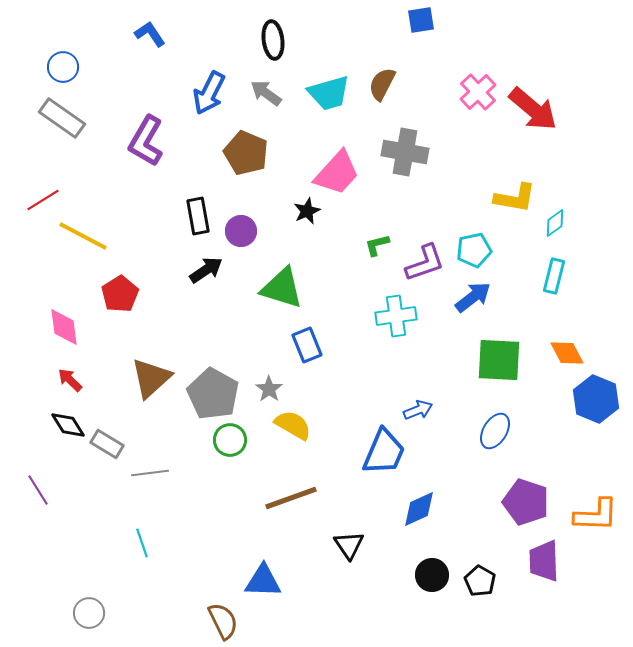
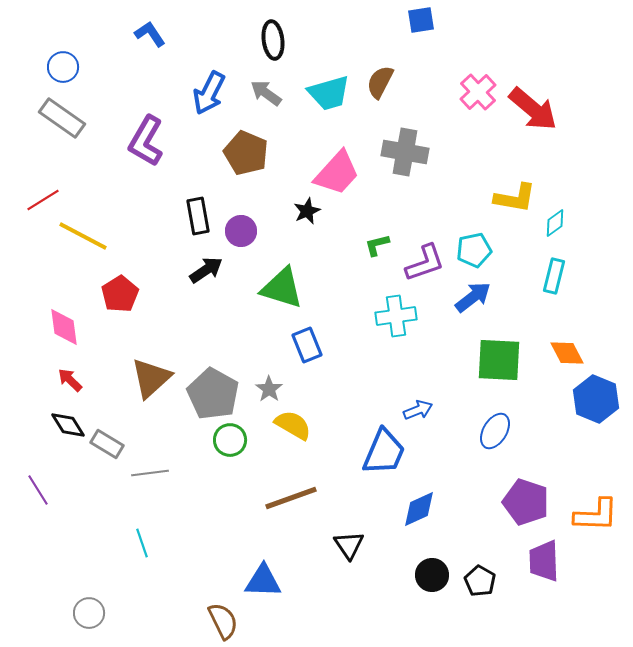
brown semicircle at (382, 84): moved 2 px left, 2 px up
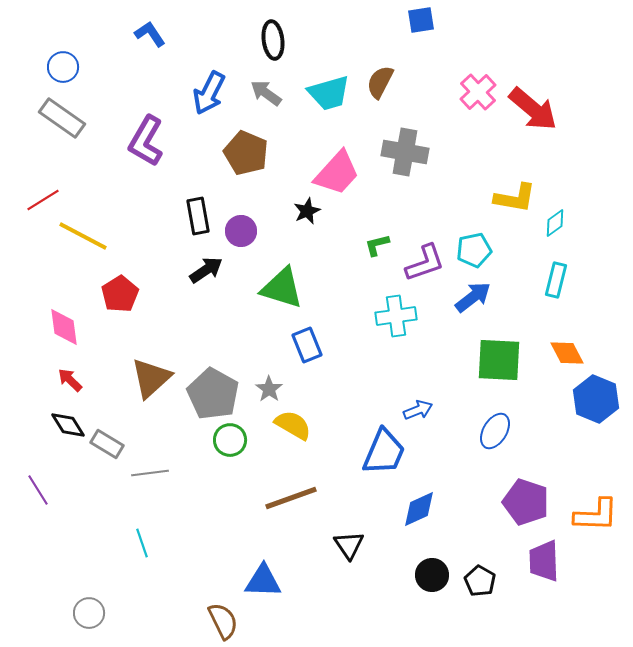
cyan rectangle at (554, 276): moved 2 px right, 4 px down
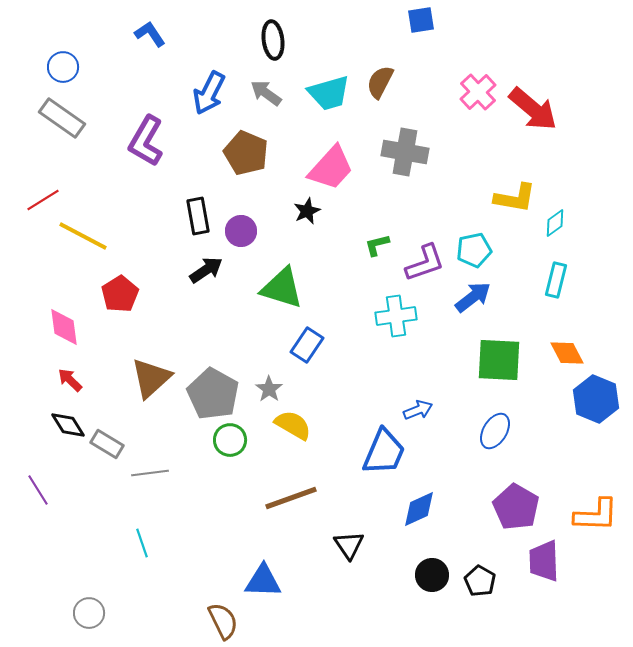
pink trapezoid at (337, 173): moved 6 px left, 5 px up
blue rectangle at (307, 345): rotated 56 degrees clockwise
purple pentagon at (526, 502): moved 10 px left, 5 px down; rotated 12 degrees clockwise
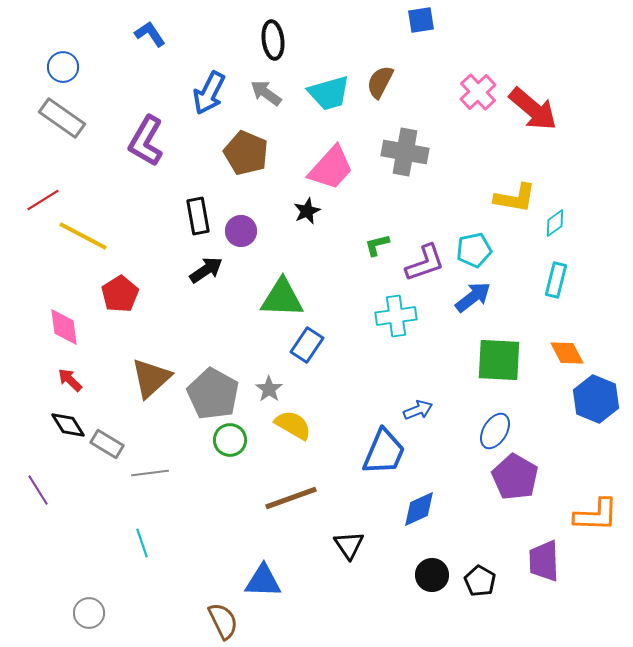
green triangle at (282, 288): moved 10 px down; rotated 15 degrees counterclockwise
purple pentagon at (516, 507): moved 1 px left, 30 px up
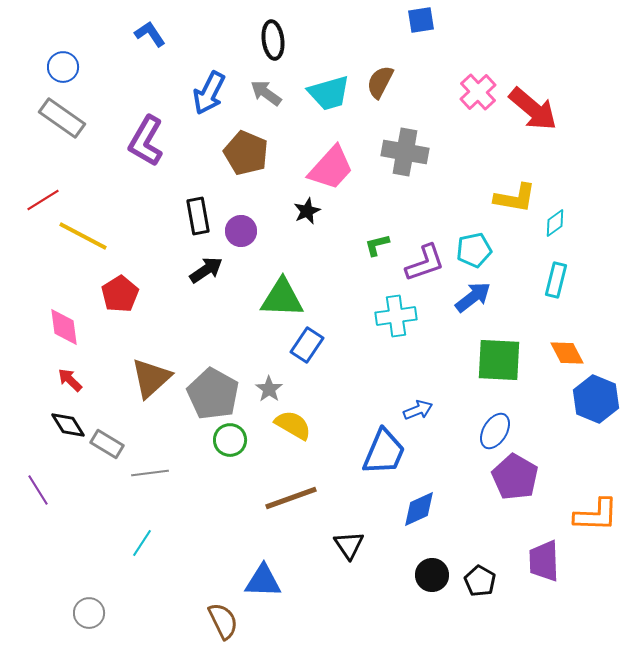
cyan line at (142, 543): rotated 52 degrees clockwise
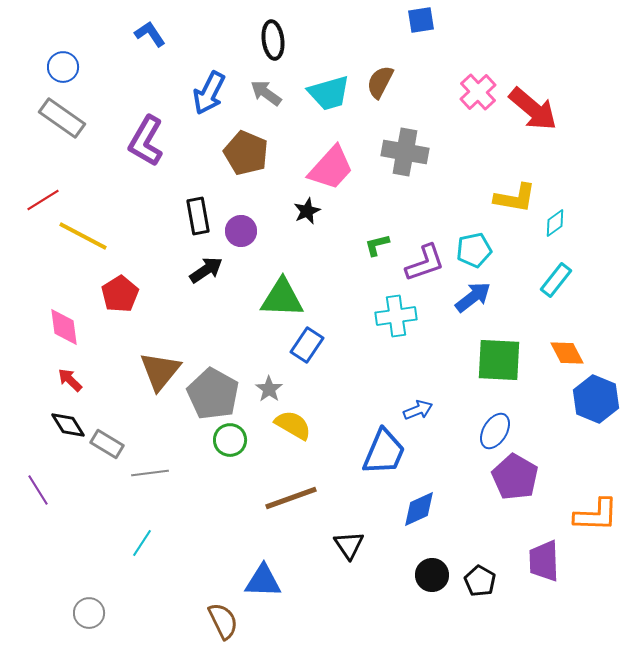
cyan rectangle at (556, 280): rotated 24 degrees clockwise
brown triangle at (151, 378): moved 9 px right, 7 px up; rotated 9 degrees counterclockwise
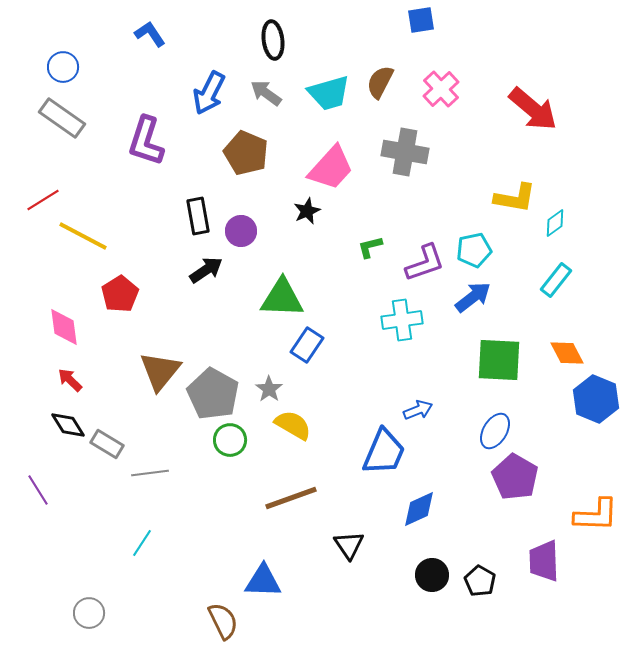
pink cross at (478, 92): moved 37 px left, 3 px up
purple L-shape at (146, 141): rotated 12 degrees counterclockwise
green L-shape at (377, 245): moved 7 px left, 2 px down
cyan cross at (396, 316): moved 6 px right, 4 px down
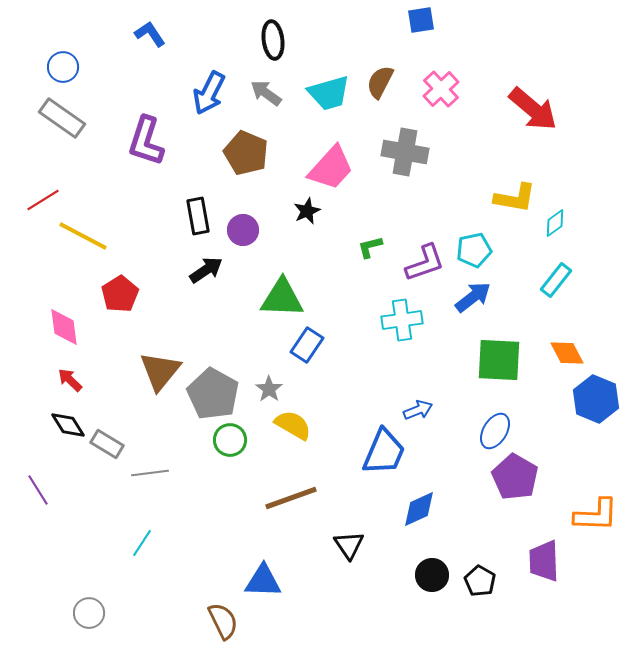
purple circle at (241, 231): moved 2 px right, 1 px up
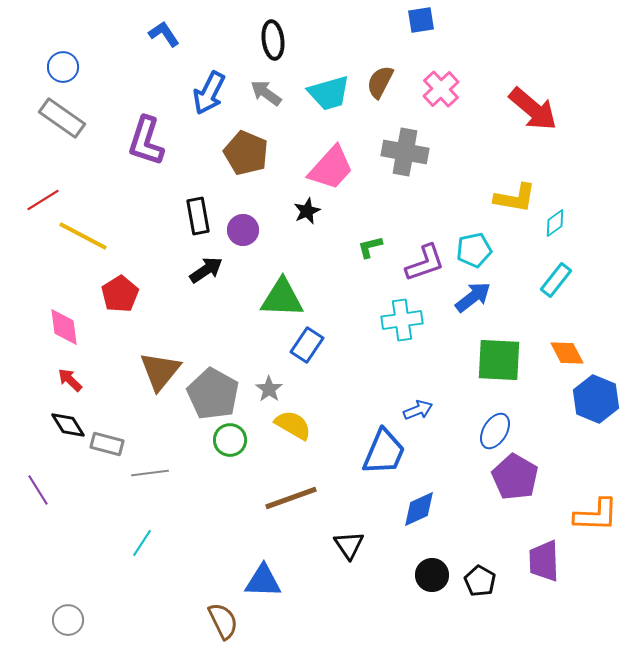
blue L-shape at (150, 34): moved 14 px right
gray rectangle at (107, 444): rotated 16 degrees counterclockwise
gray circle at (89, 613): moved 21 px left, 7 px down
